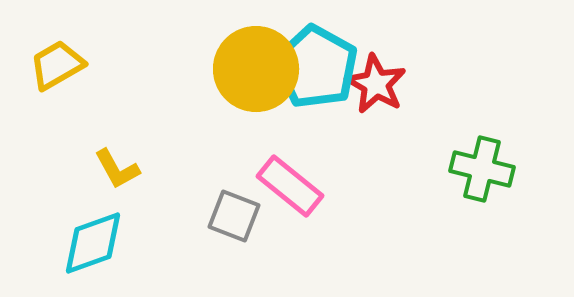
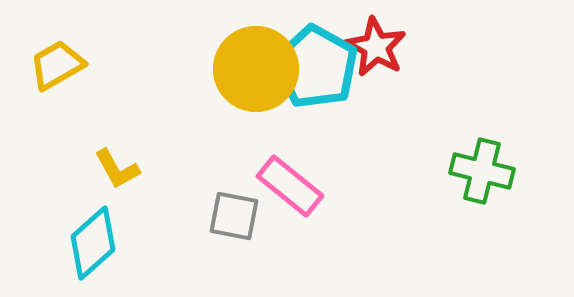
red star: moved 37 px up
green cross: moved 2 px down
gray square: rotated 10 degrees counterclockwise
cyan diamond: rotated 22 degrees counterclockwise
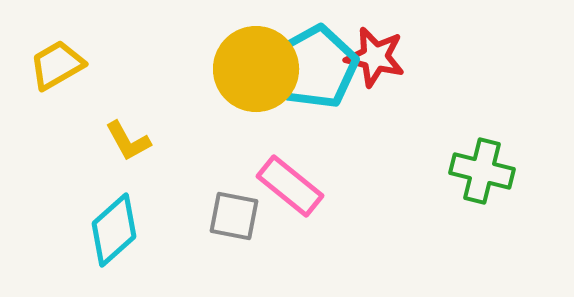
red star: moved 1 px left, 10 px down; rotated 16 degrees counterclockwise
cyan pentagon: rotated 14 degrees clockwise
yellow L-shape: moved 11 px right, 28 px up
cyan diamond: moved 21 px right, 13 px up
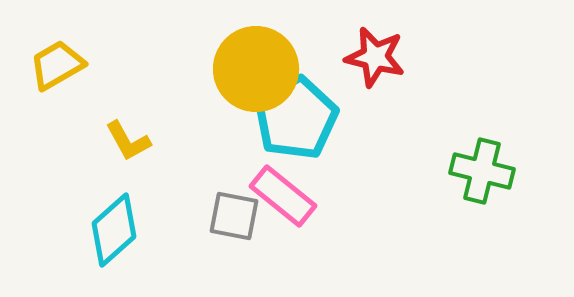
cyan pentagon: moved 20 px left, 51 px down
pink rectangle: moved 7 px left, 10 px down
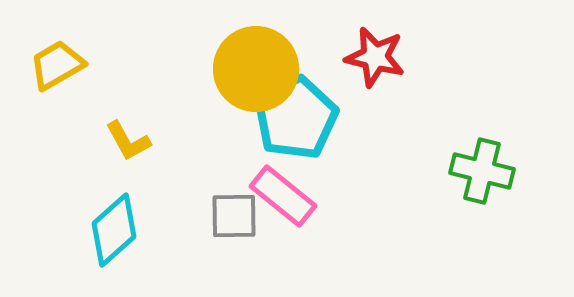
gray square: rotated 12 degrees counterclockwise
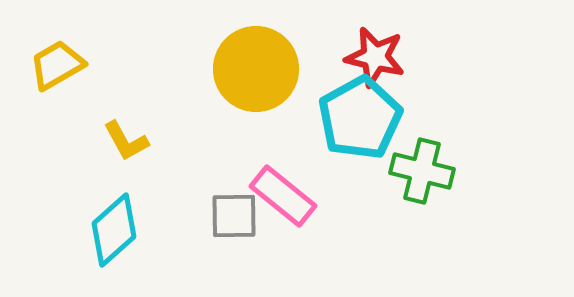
cyan pentagon: moved 64 px right
yellow L-shape: moved 2 px left
green cross: moved 60 px left
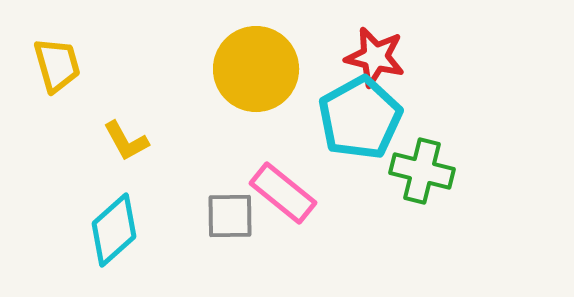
yellow trapezoid: rotated 104 degrees clockwise
pink rectangle: moved 3 px up
gray square: moved 4 px left
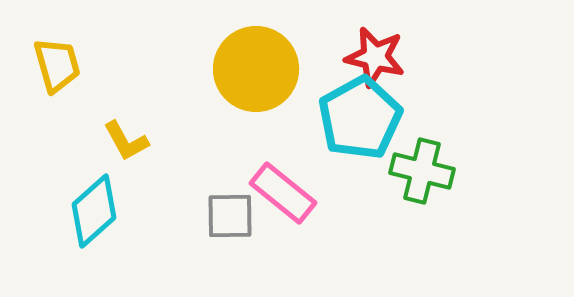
cyan diamond: moved 20 px left, 19 px up
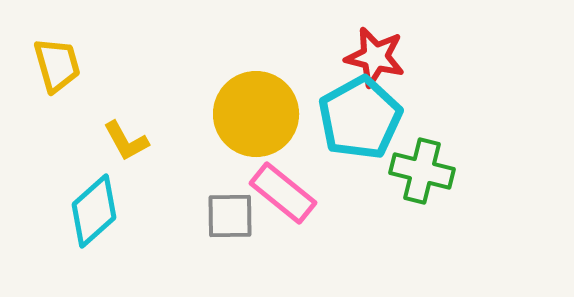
yellow circle: moved 45 px down
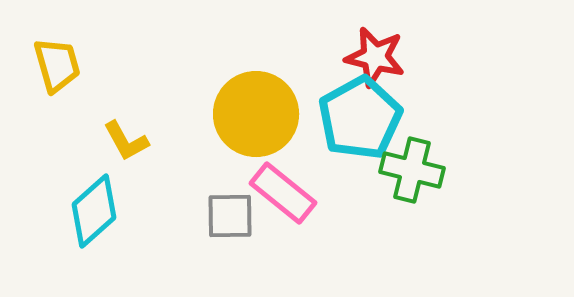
green cross: moved 10 px left, 1 px up
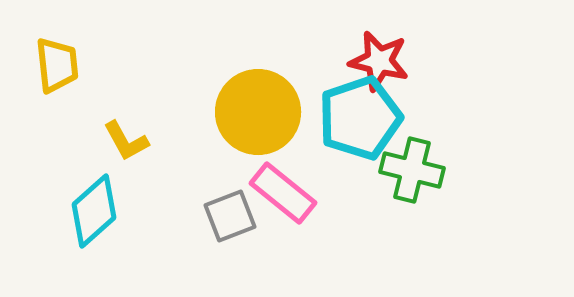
red star: moved 4 px right, 4 px down
yellow trapezoid: rotated 10 degrees clockwise
yellow circle: moved 2 px right, 2 px up
cyan pentagon: rotated 10 degrees clockwise
gray square: rotated 20 degrees counterclockwise
